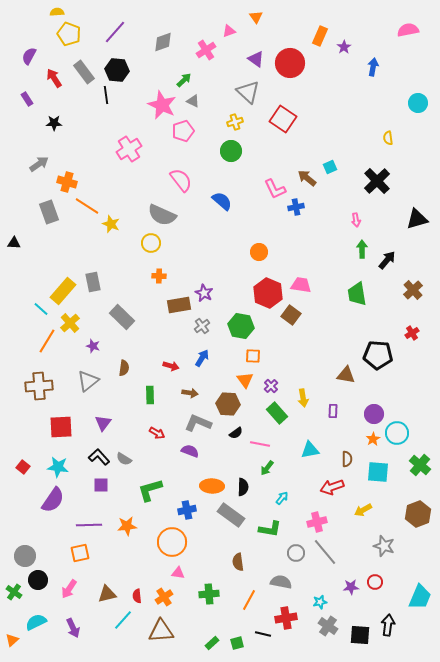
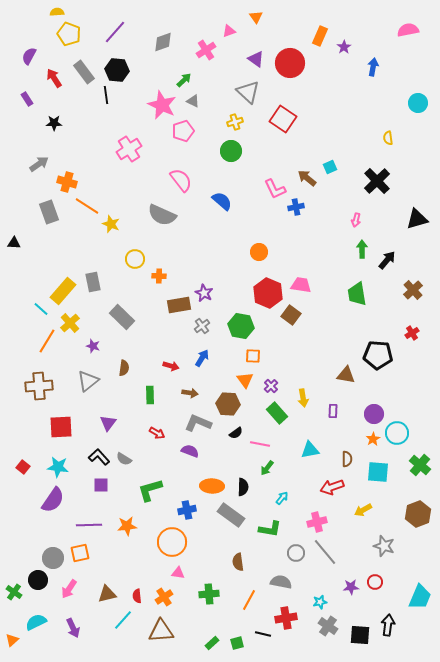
pink arrow at (356, 220): rotated 24 degrees clockwise
yellow circle at (151, 243): moved 16 px left, 16 px down
purple triangle at (103, 423): moved 5 px right
gray circle at (25, 556): moved 28 px right, 2 px down
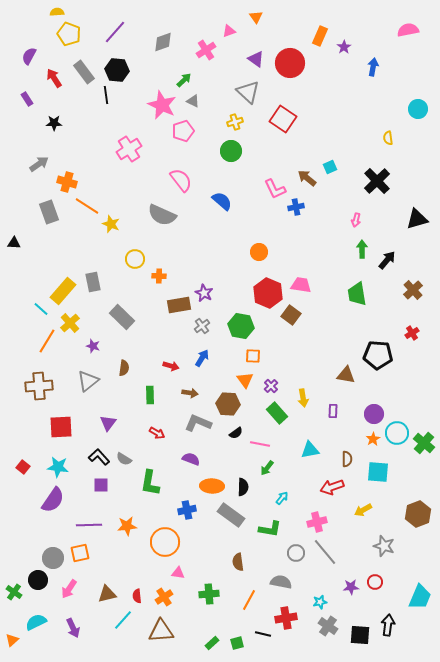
cyan circle at (418, 103): moved 6 px down
purple semicircle at (190, 451): moved 1 px right, 8 px down
green cross at (420, 465): moved 4 px right, 22 px up
green L-shape at (150, 490): moved 7 px up; rotated 64 degrees counterclockwise
orange circle at (172, 542): moved 7 px left
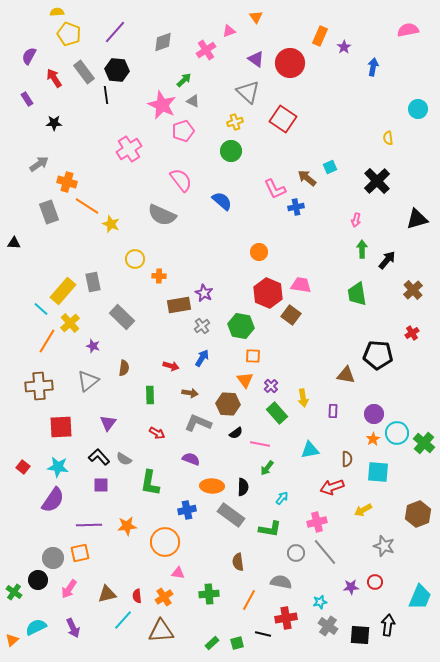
cyan semicircle at (36, 622): moved 5 px down
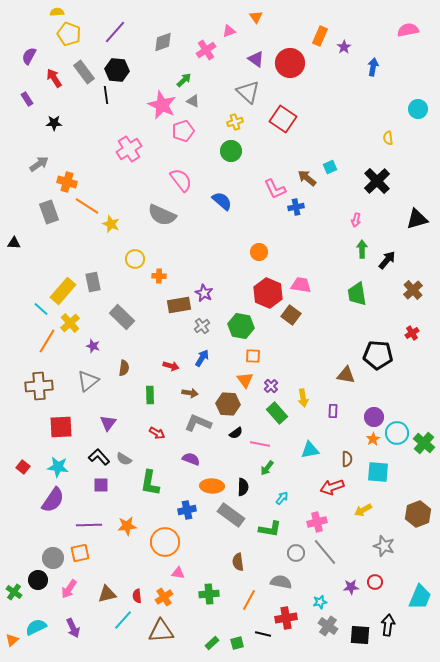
purple circle at (374, 414): moved 3 px down
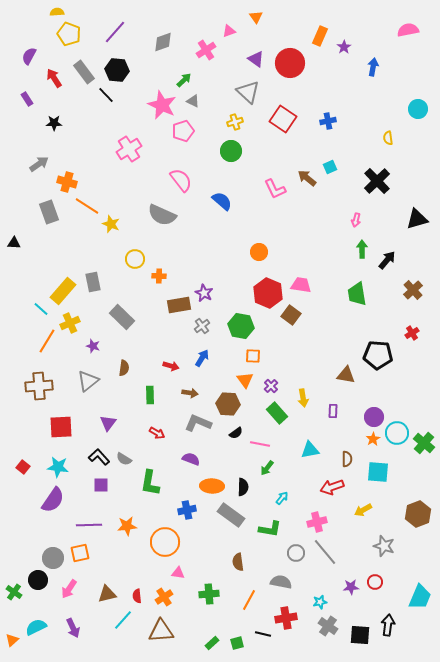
black line at (106, 95): rotated 36 degrees counterclockwise
blue cross at (296, 207): moved 32 px right, 86 px up
yellow cross at (70, 323): rotated 18 degrees clockwise
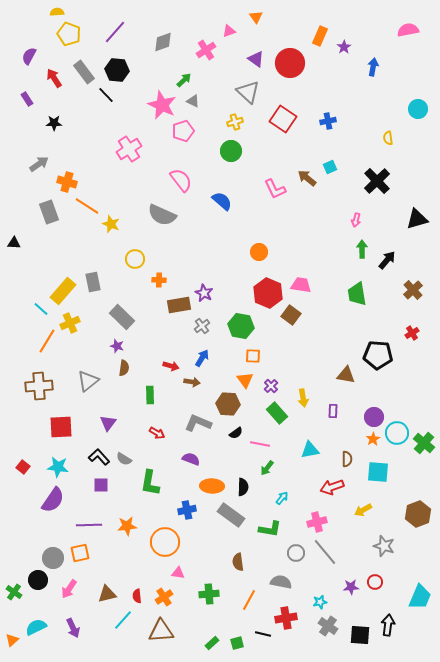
orange cross at (159, 276): moved 4 px down
purple star at (93, 346): moved 24 px right
brown arrow at (190, 393): moved 2 px right, 11 px up
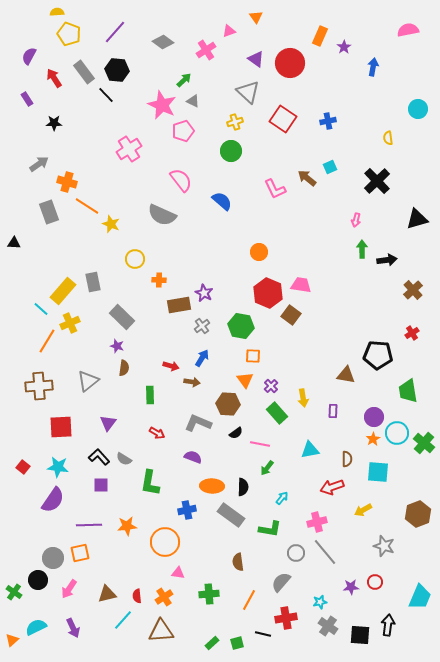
gray diamond at (163, 42): rotated 55 degrees clockwise
black arrow at (387, 260): rotated 42 degrees clockwise
green trapezoid at (357, 294): moved 51 px right, 97 px down
purple semicircle at (191, 459): moved 2 px right, 2 px up
gray semicircle at (281, 582): rotated 60 degrees counterclockwise
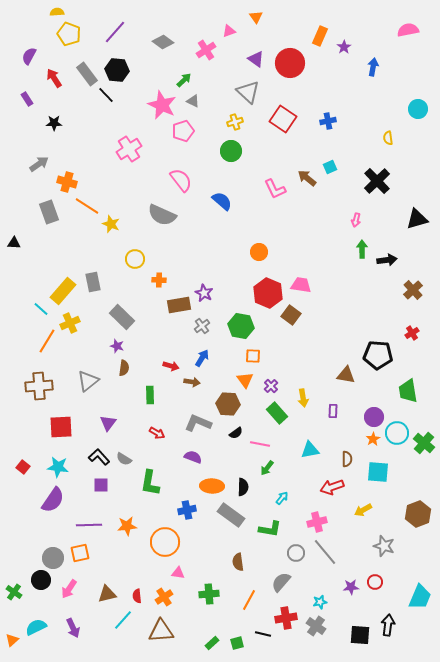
gray rectangle at (84, 72): moved 3 px right, 2 px down
black circle at (38, 580): moved 3 px right
gray cross at (328, 626): moved 12 px left
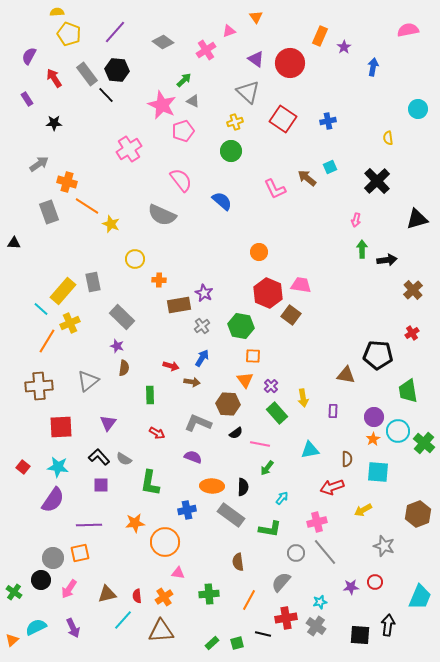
cyan circle at (397, 433): moved 1 px right, 2 px up
orange star at (127, 526): moved 8 px right, 3 px up
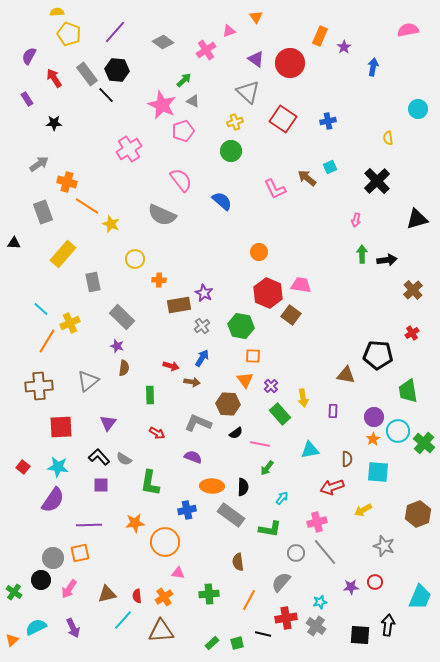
gray rectangle at (49, 212): moved 6 px left
green arrow at (362, 249): moved 5 px down
yellow rectangle at (63, 291): moved 37 px up
green rectangle at (277, 413): moved 3 px right, 1 px down
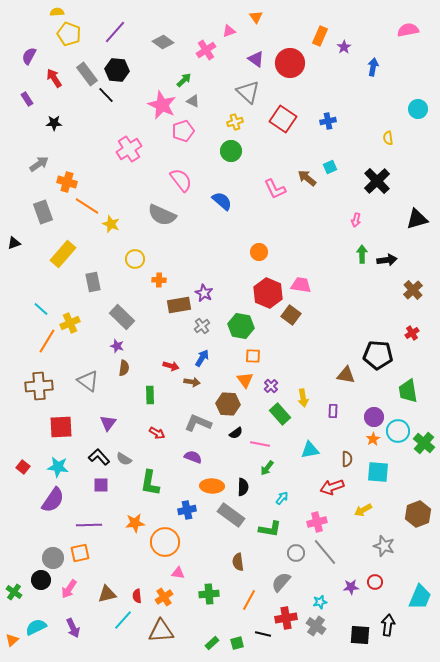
black triangle at (14, 243): rotated 24 degrees counterclockwise
gray triangle at (88, 381): rotated 45 degrees counterclockwise
